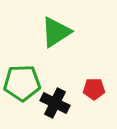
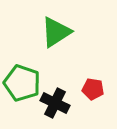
green pentagon: rotated 21 degrees clockwise
red pentagon: moved 1 px left; rotated 10 degrees clockwise
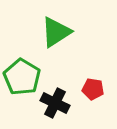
green pentagon: moved 6 px up; rotated 12 degrees clockwise
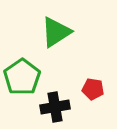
green pentagon: rotated 6 degrees clockwise
black cross: moved 4 px down; rotated 36 degrees counterclockwise
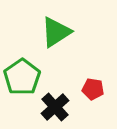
black cross: rotated 32 degrees counterclockwise
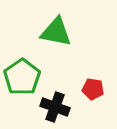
green triangle: rotated 44 degrees clockwise
black cross: rotated 28 degrees counterclockwise
